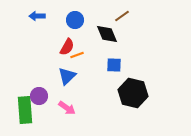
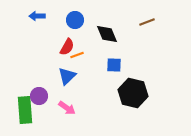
brown line: moved 25 px right, 6 px down; rotated 14 degrees clockwise
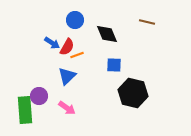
blue arrow: moved 15 px right, 27 px down; rotated 147 degrees counterclockwise
brown line: rotated 35 degrees clockwise
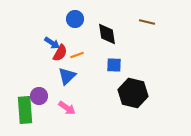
blue circle: moved 1 px up
black diamond: rotated 15 degrees clockwise
red semicircle: moved 7 px left, 6 px down
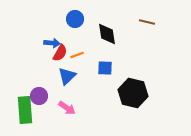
blue arrow: rotated 28 degrees counterclockwise
blue square: moved 9 px left, 3 px down
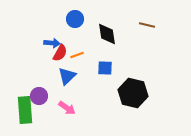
brown line: moved 3 px down
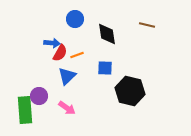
black hexagon: moved 3 px left, 2 px up
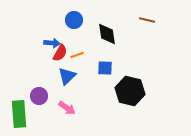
blue circle: moved 1 px left, 1 px down
brown line: moved 5 px up
green rectangle: moved 6 px left, 4 px down
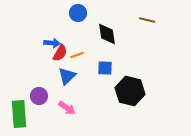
blue circle: moved 4 px right, 7 px up
